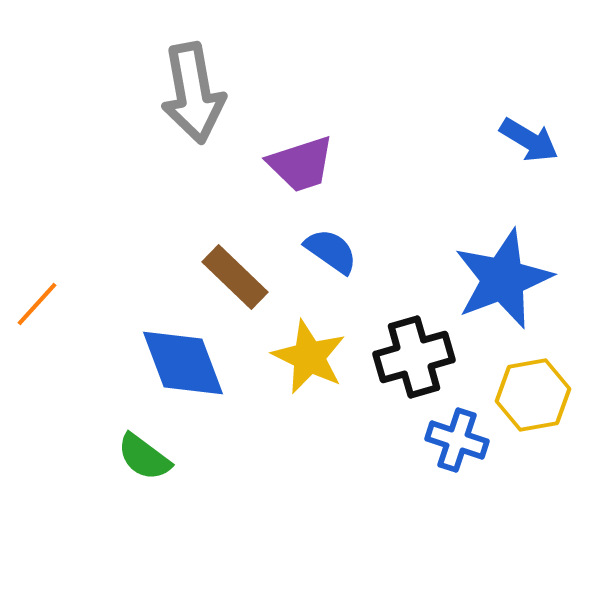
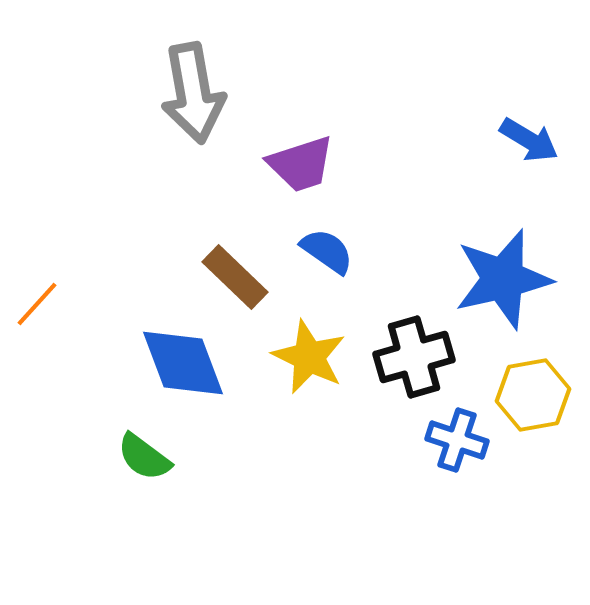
blue semicircle: moved 4 px left
blue star: rotated 8 degrees clockwise
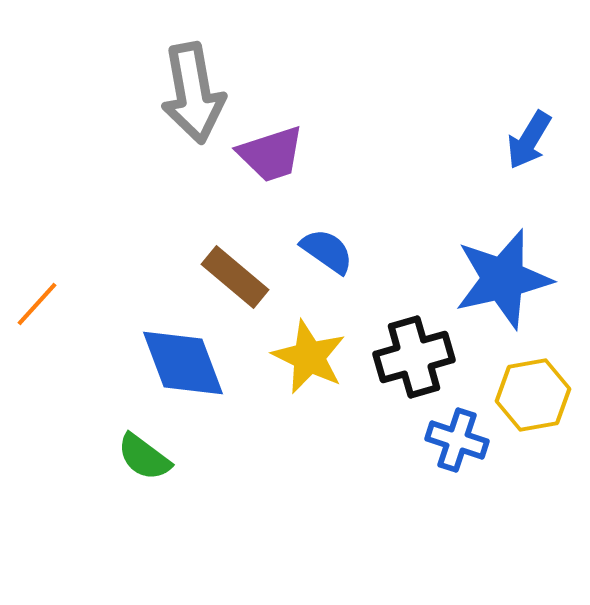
blue arrow: rotated 90 degrees clockwise
purple trapezoid: moved 30 px left, 10 px up
brown rectangle: rotated 4 degrees counterclockwise
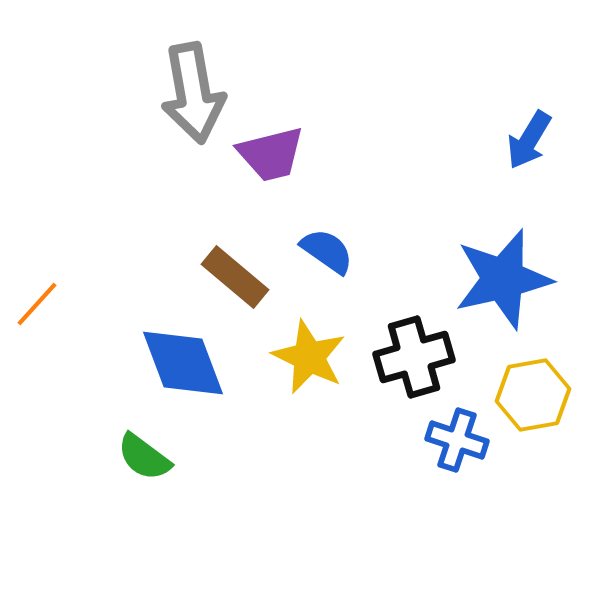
purple trapezoid: rotated 4 degrees clockwise
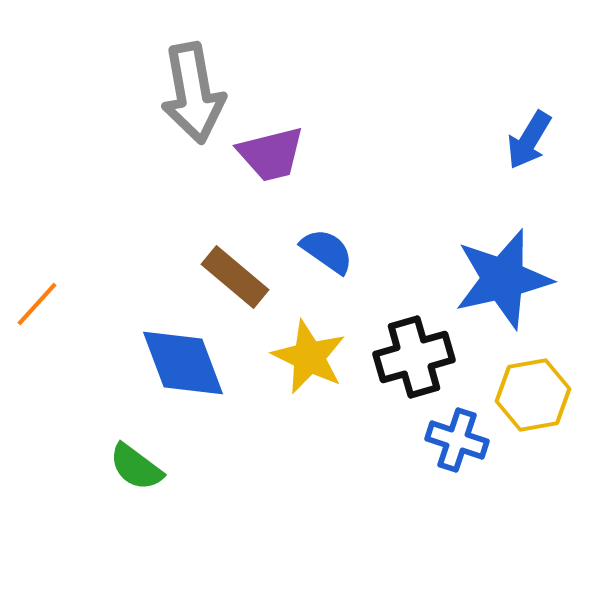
green semicircle: moved 8 px left, 10 px down
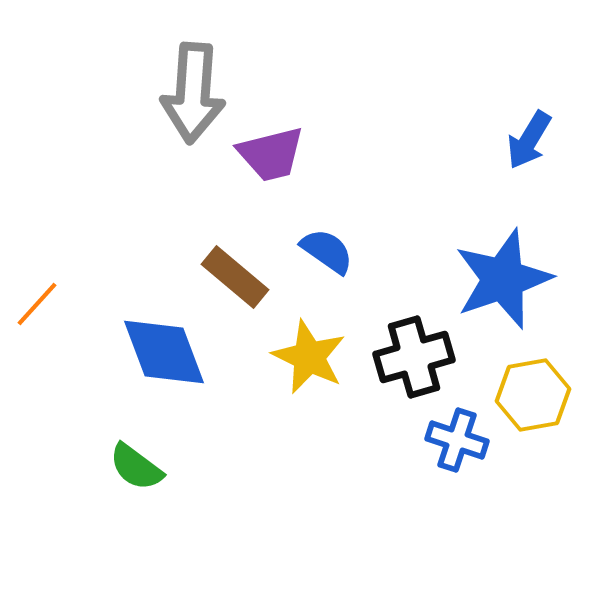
gray arrow: rotated 14 degrees clockwise
blue star: rotated 6 degrees counterclockwise
blue diamond: moved 19 px left, 11 px up
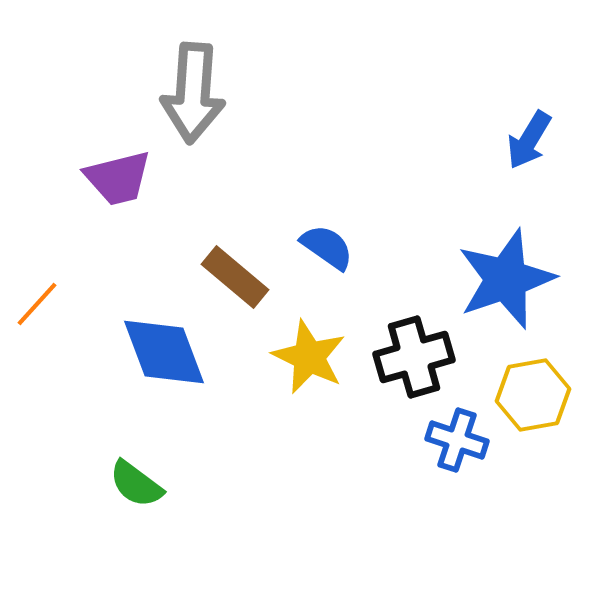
purple trapezoid: moved 153 px left, 24 px down
blue semicircle: moved 4 px up
blue star: moved 3 px right
green semicircle: moved 17 px down
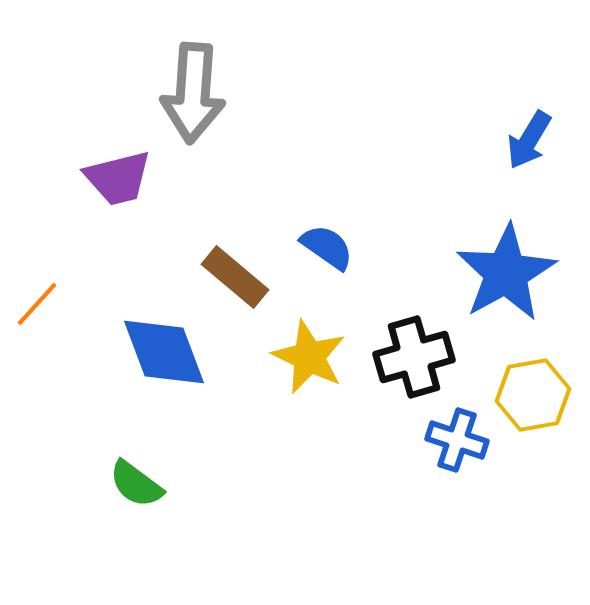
blue star: moved 6 px up; rotated 10 degrees counterclockwise
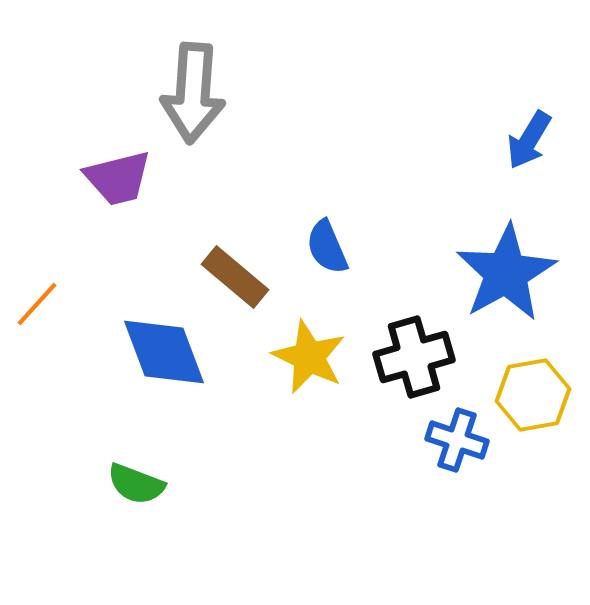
blue semicircle: rotated 148 degrees counterclockwise
green semicircle: rotated 16 degrees counterclockwise
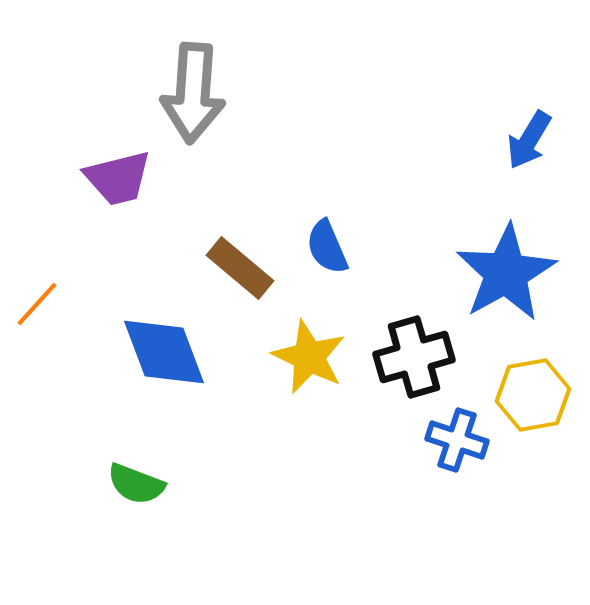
brown rectangle: moved 5 px right, 9 px up
